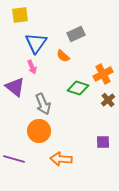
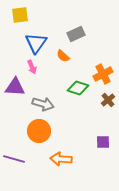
purple triangle: rotated 35 degrees counterclockwise
gray arrow: rotated 50 degrees counterclockwise
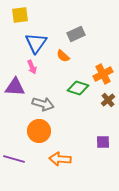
orange arrow: moved 1 px left
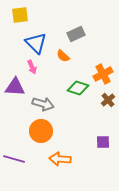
blue triangle: rotated 20 degrees counterclockwise
orange circle: moved 2 px right
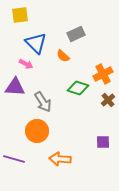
pink arrow: moved 6 px left, 3 px up; rotated 40 degrees counterclockwise
gray arrow: moved 2 px up; rotated 40 degrees clockwise
orange circle: moved 4 px left
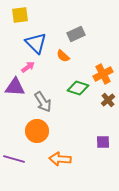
pink arrow: moved 2 px right, 3 px down; rotated 64 degrees counterclockwise
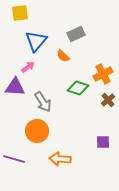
yellow square: moved 2 px up
blue triangle: moved 2 px up; rotated 25 degrees clockwise
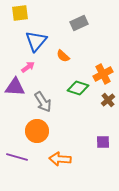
gray rectangle: moved 3 px right, 11 px up
purple line: moved 3 px right, 2 px up
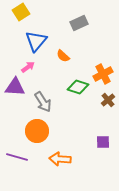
yellow square: moved 1 px right, 1 px up; rotated 24 degrees counterclockwise
green diamond: moved 1 px up
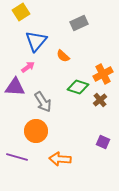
brown cross: moved 8 px left
orange circle: moved 1 px left
purple square: rotated 24 degrees clockwise
